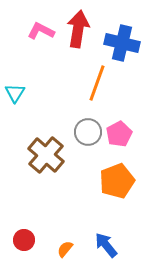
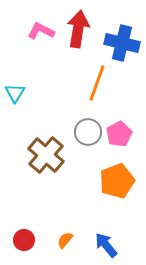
orange semicircle: moved 9 px up
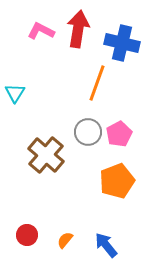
red circle: moved 3 px right, 5 px up
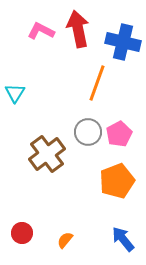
red arrow: rotated 21 degrees counterclockwise
blue cross: moved 1 px right, 1 px up
brown cross: moved 1 px right, 1 px up; rotated 12 degrees clockwise
red circle: moved 5 px left, 2 px up
blue arrow: moved 17 px right, 6 px up
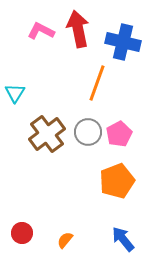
brown cross: moved 20 px up
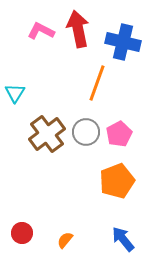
gray circle: moved 2 px left
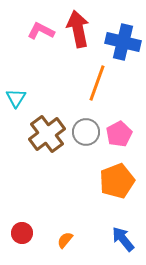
cyan triangle: moved 1 px right, 5 px down
